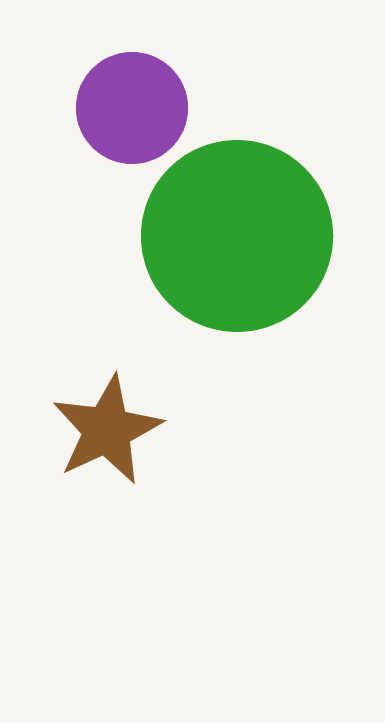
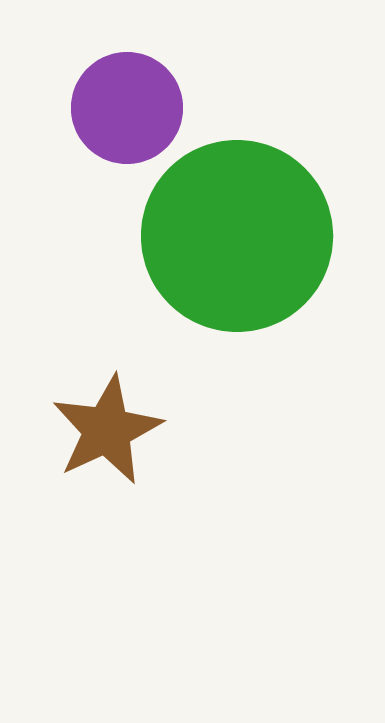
purple circle: moved 5 px left
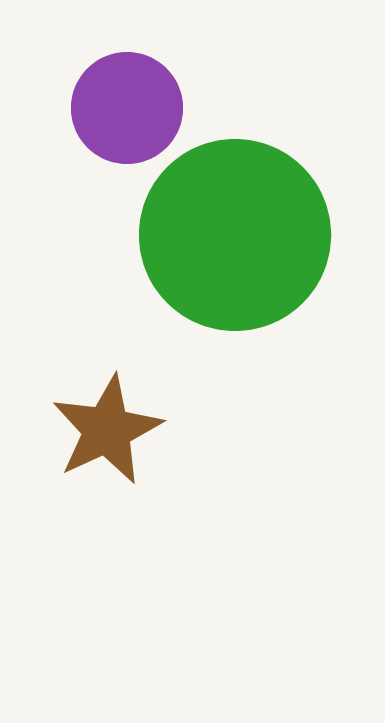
green circle: moved 2 px left, 1 px up
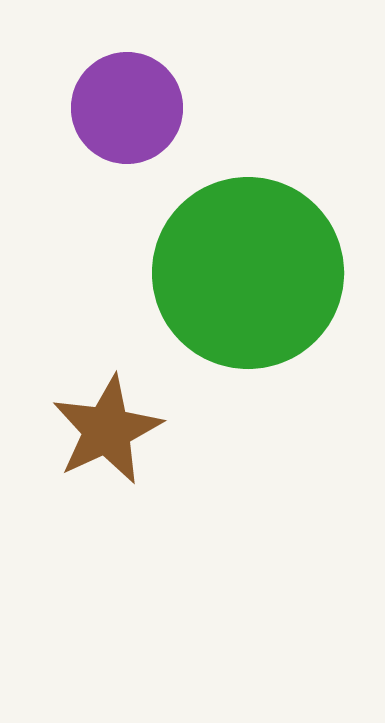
green circle: moved 13 px right, 38 px down
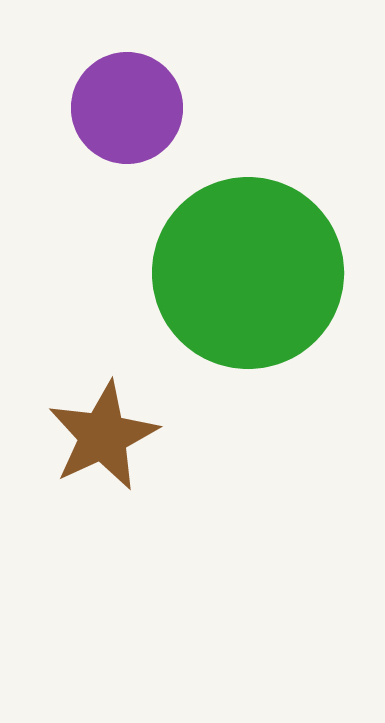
brown star: moved 4 px left, 6 px down
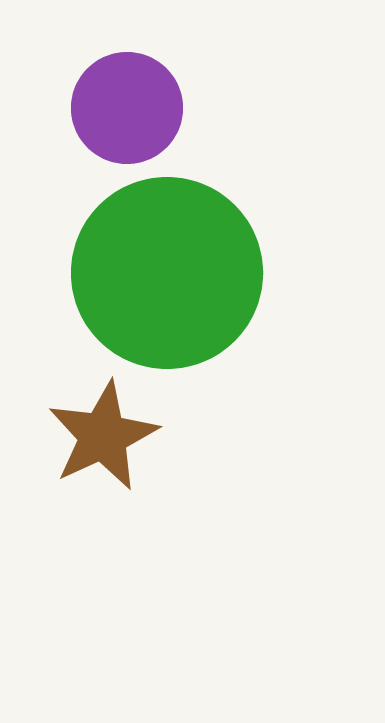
green circle: moved 81 px left
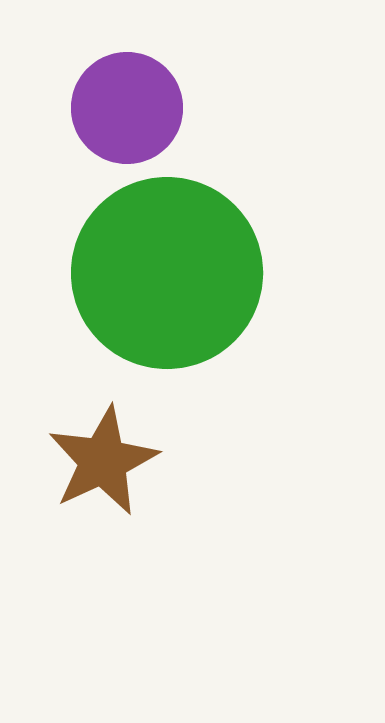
brown star: moved 25 px down
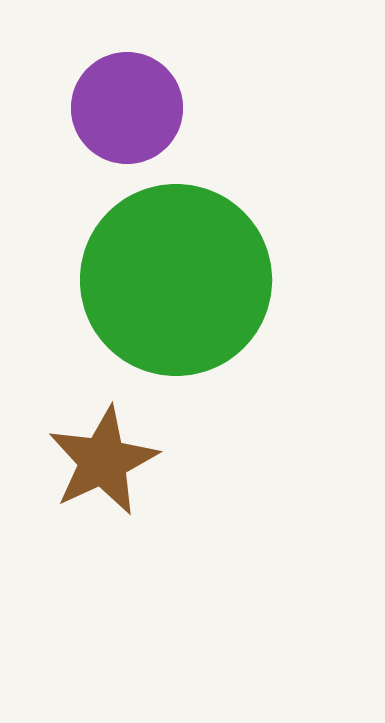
green circle: moved 9 px right, 7 px down
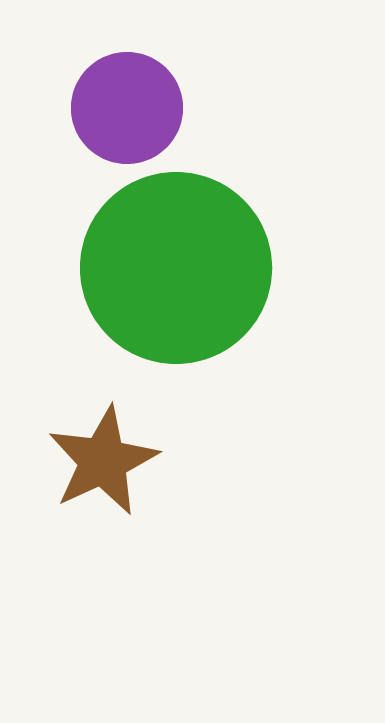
green circle: moved 12 px up
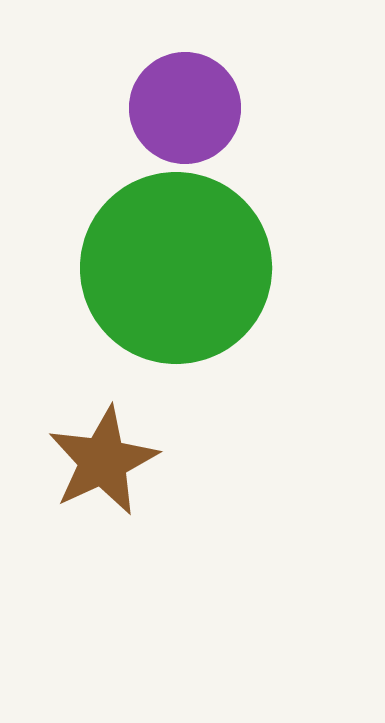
purple circle: moved 58 px right
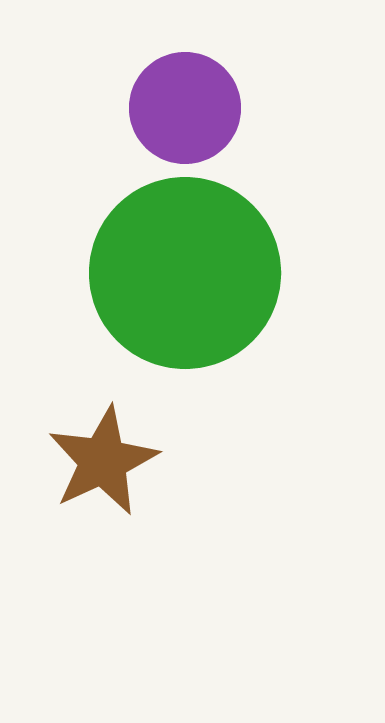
green circle: moved 9 px right, 5 px down
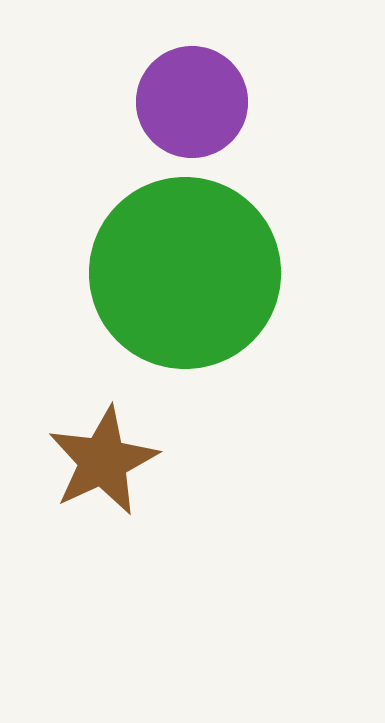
purple circle: moved 7 px right, 6 px up
